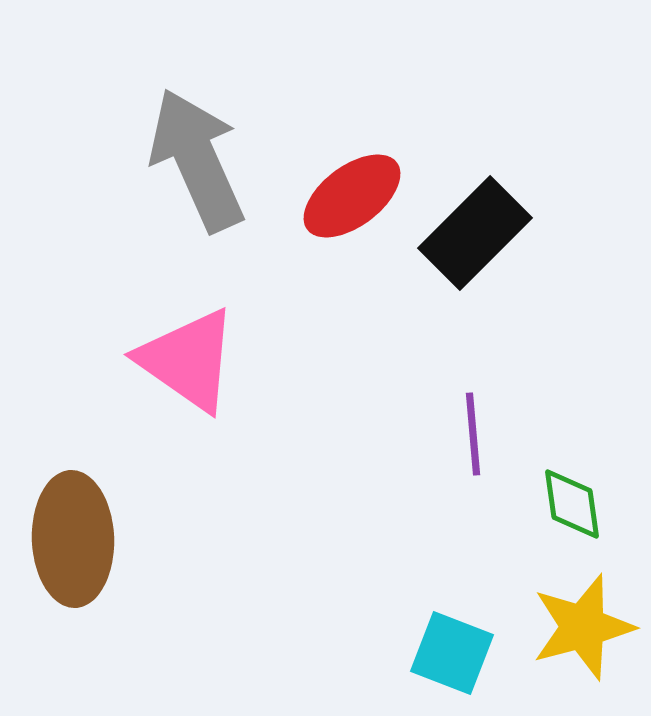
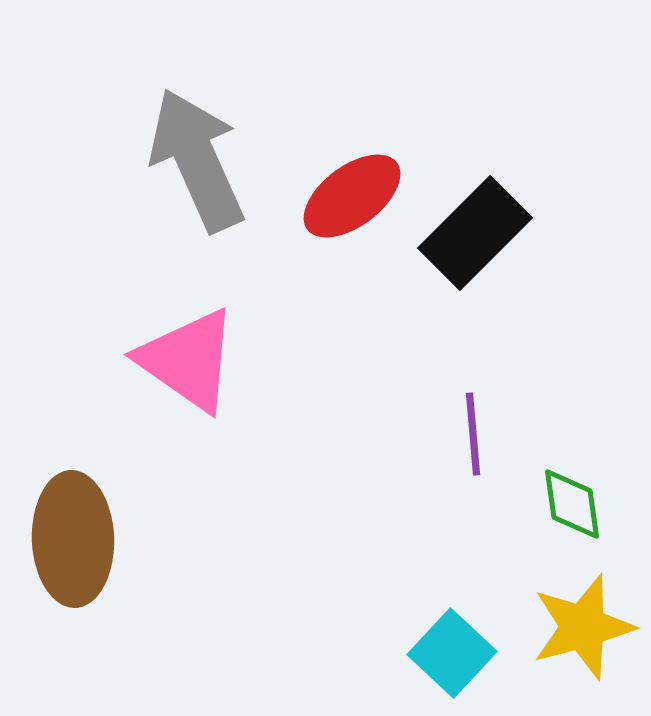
cyan square: rotated 22 degrees clockwise
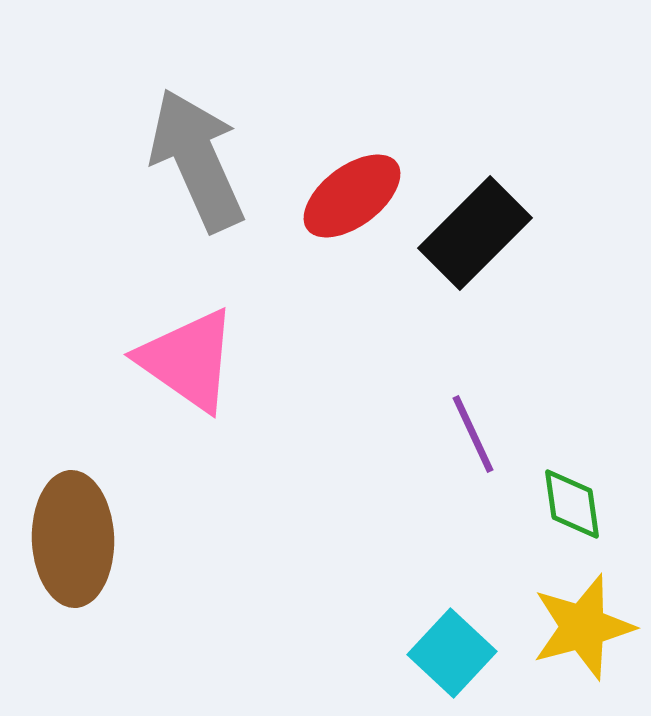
purple line: rotated 20 degrees counterclockwise
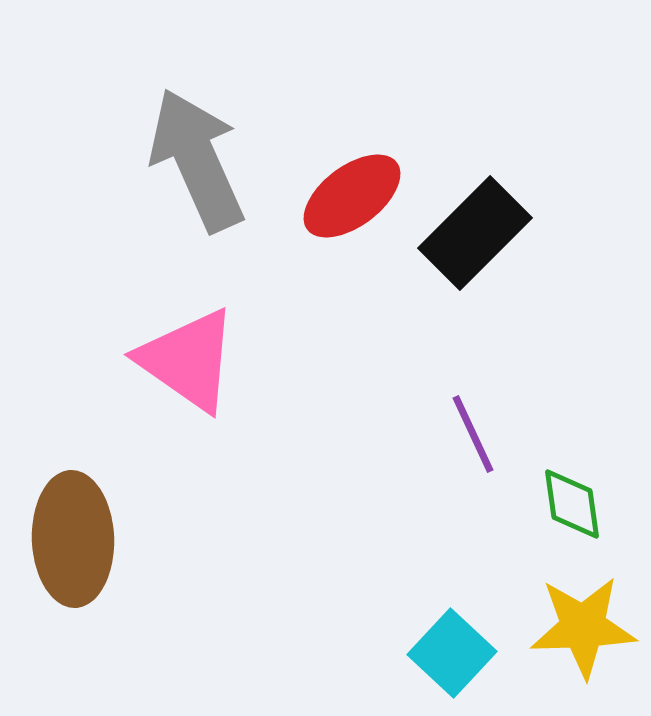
yellow star: rotated 13 degrees clockwise
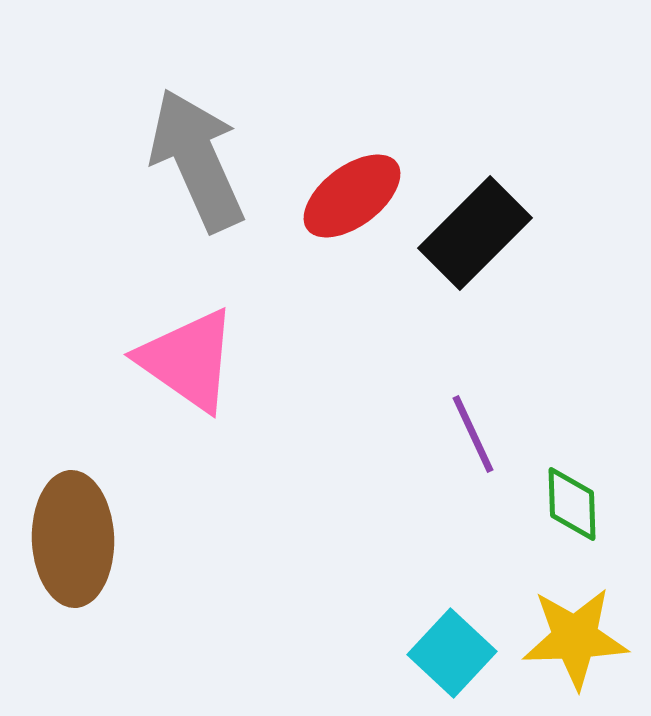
green diamond: rotated 6 degrees clockwise
yellow star: moved 8 px left, 11 px down
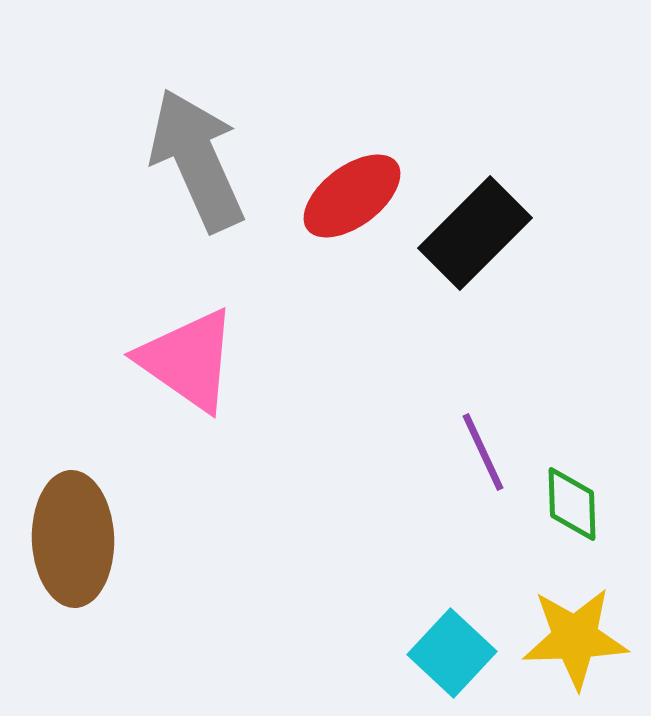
purple line: moved 10 px right, 18 px down
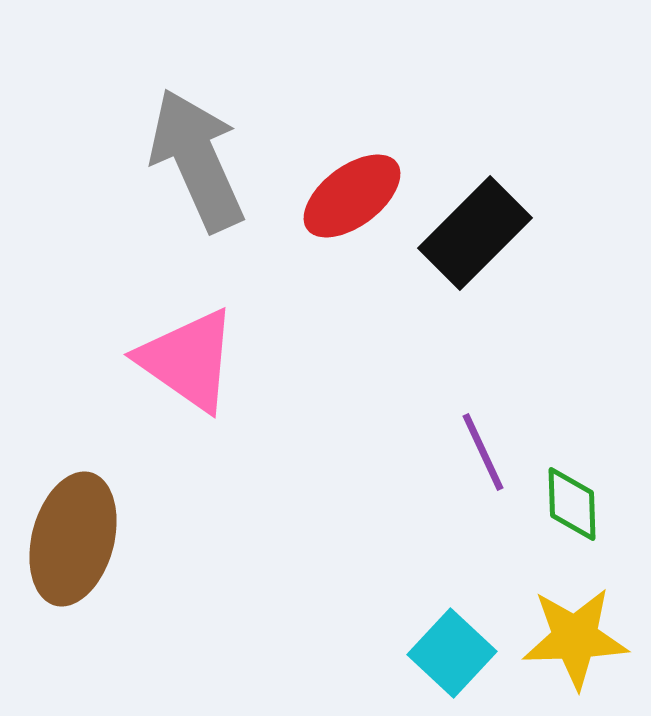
brown ellipse: rotated 17 degrees clockwise
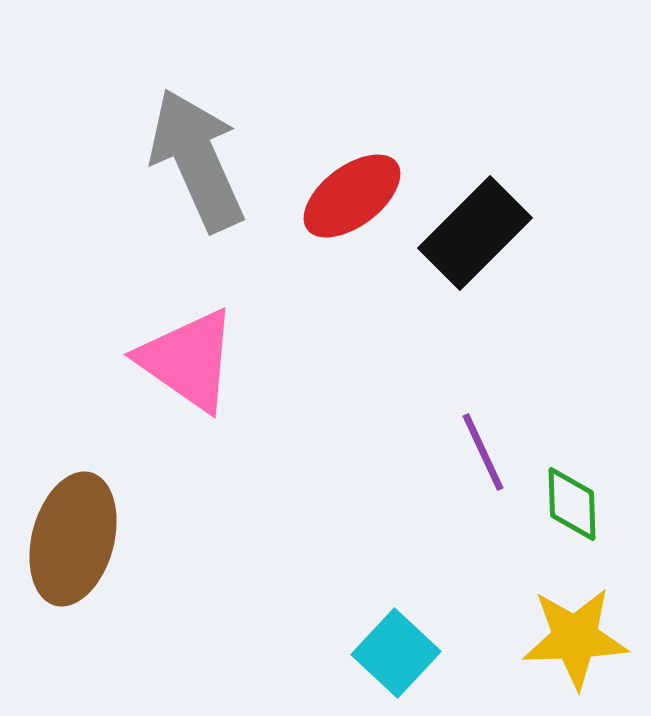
cyan square: moved 56 px left
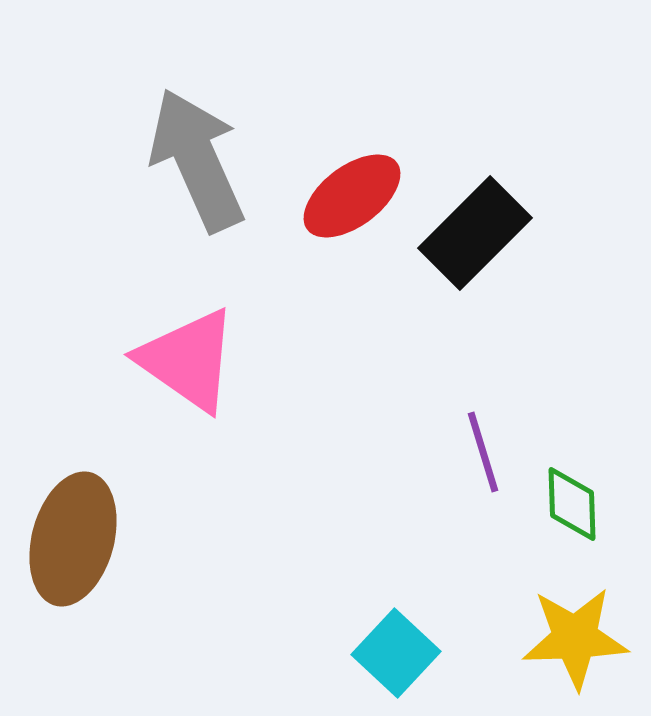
purple line: rotated 8 degrees clockwise
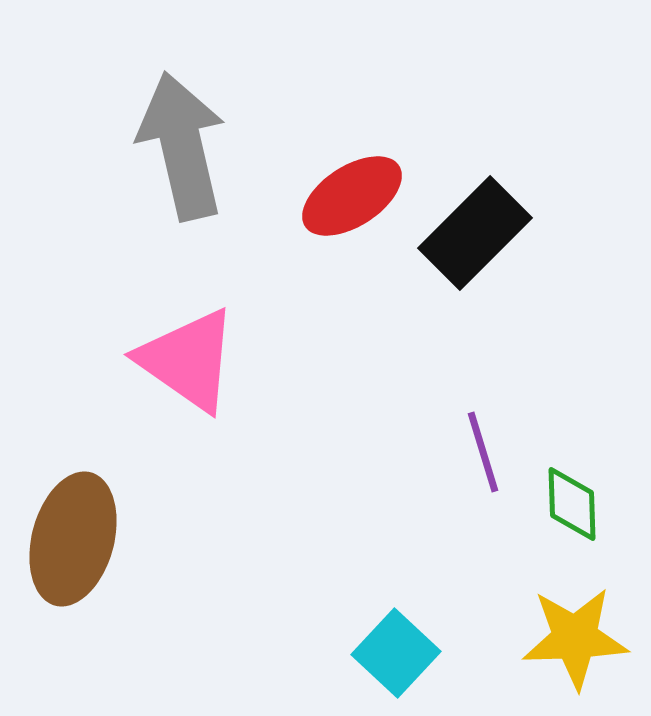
gray arrow: moved 15 px left, 14 px up; rotated 11 degrees clockwise
red ellipse: rotated 4 degrees clockwise
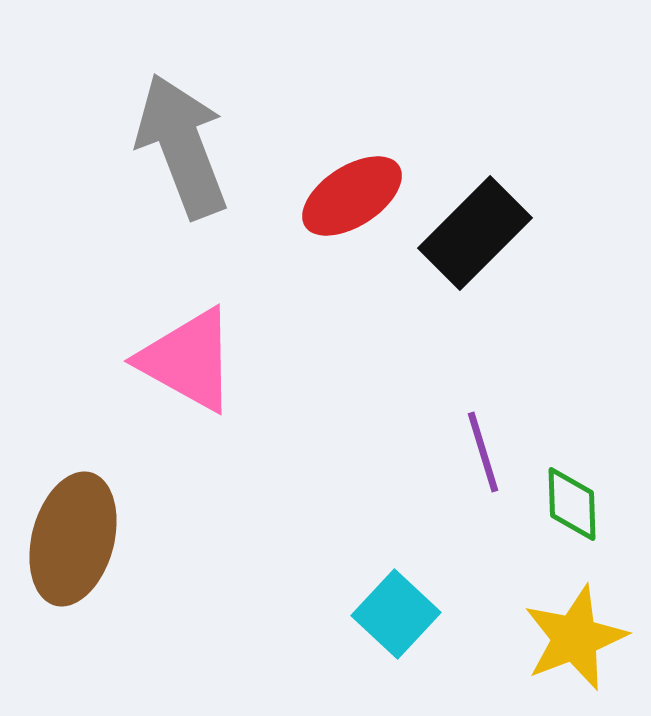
gray arrow: rotated 8 degrees counterclockwise
pink triangle: rotated 6 degrees counterclockwise
yellow star: rotated 19 degrees counterclockwise
cyan square: moved 39 px up
